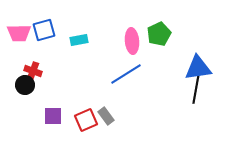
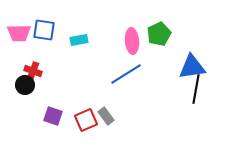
blue square: rotated 25 degrees clockwise
blue triangle: moved 6 px left, 1 px up
purple square: rotated 18 degrees clockwise
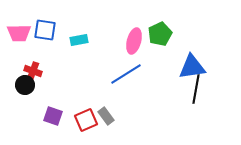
blue square: moved 1 px right
green pentagon: moved 1 px right
pink ellipse: moved 2 px right; rotated 20 degrees clockwise
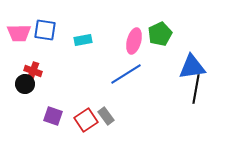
cyan rectangle: moved 4 px right
black circle: moved 1 px up
red square: rotated 10 degrees counterclockwise
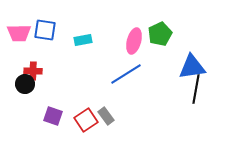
red cross: rotated 18 degrees counterclockwise
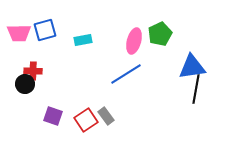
blue square: rotated 25 degrees counterclockwise
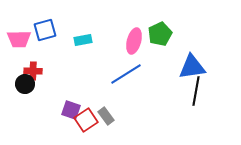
pink trapezoid: moved 6 px down
black line: moved 2 px down
purple square: moved 18 px right, 6 px up
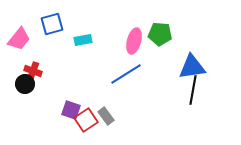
blue square: moved 7 px right, 6 px up
green pentagon: rotated 30 degrees clockwise
pink trapezoid: rotated 50 degrees counterclockwise
red cross: rotated 18 degrees clockwise
black line: moved 3 px left, 1 px up
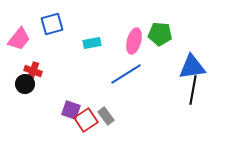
cyan rectangle: moved 9 px right, 3 px down
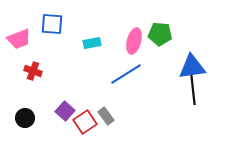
blue square: rotated 20 degrees clockwise
pink trapezoid: rotated 30 degrees clockwise
black circle: moved 34 px down
black line: rotated 16 degrees counterclockwise
purple square: moved 6 px left, 1 px down; rotated 24 degrees clockwise
red square: moved 1 px left, 2 px down
